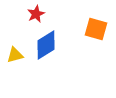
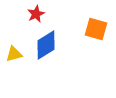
yellow triangle: moved 1 px left, 1 px up
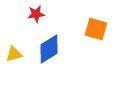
red star: rotated 18 degrees clockwise
blue diamond: moved 3 px right, 4 px down
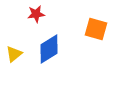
yellow triangle: rotated 24 degrees counterclockwise
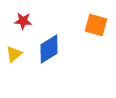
red star: moved 13 px left, 7 px down; rotated 12 degrees clockwise
orange square: moved 4 px up
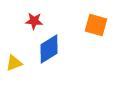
red star: moved 11 px right
yellow triangle: moved 9 px down; rotated 18 degrees clockwise
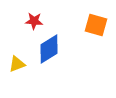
yellow triangle: moved 3 px right, 1 px down
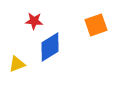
orange square: rotated 35 degrees counterclockwise
blue diamond: moved 1 px right, 2 px up
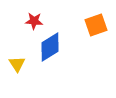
yellow triangle: rotated 42 degrees counterclockwise
